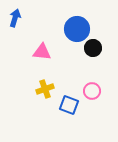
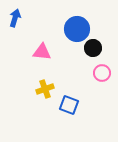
pink circle: moved 10 px right, 18 px up
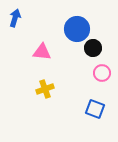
blue square: moved 26 px right, 4 px down
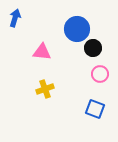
pink circle: moved 2 px left, 1 px down
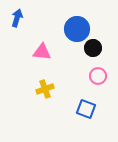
blue arrow: moved 2 px right
pink circle: moved 2 px left, 2 px down
blue square: moved 9 px left
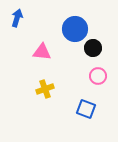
blue circle: moved 2 px left
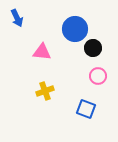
blue arrow: rotated 138 degrees clockwise
yellow cross: moved 2 px down
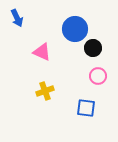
pink triangle: rotated 18 degrees clockwise
blue square: moved 1 px up; rotated 12 degrees counterclockwise
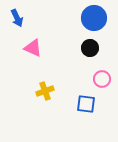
blue circle: moved 19 px right, 11 px up
black circle: moved 3 px left
pink triangle: moved 9 px left, 4 px up
pink circle: moved 4 px right, 3 px down
blue square: moved 4 px up
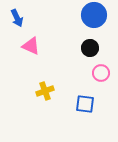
blue circle: moved 3 px up
pink triangle: moved 2 px left, 2 px up
pink circle: moved 1 px left, 6 px up
blue square: moved 1 px left
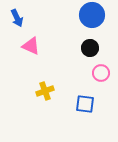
blue circle: moved 2 px left
